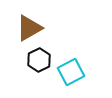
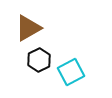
brown triangle: moved 1 px left
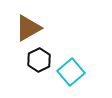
cyan square: rotated 12 degrees counterclockwise
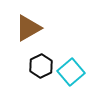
black hexagon: moved 2 px right, 6 px down
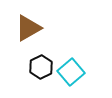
black hexagon: moved 1 px down
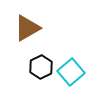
brown triangle: moved 1 px left
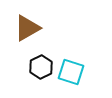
cyan square: rotated 32 degrees counterclockwise
